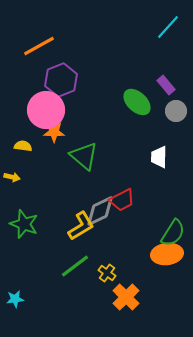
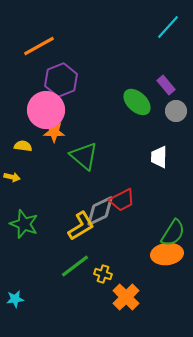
yellow cross: moved 4 px left, 1 px down; rotated 18 degrees counterclockwise
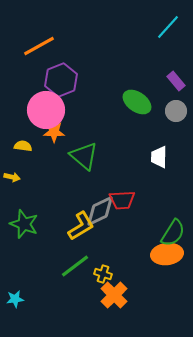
purple rectangle: moved 10 px right, 4 px up
green ellipse: rotated 8 degrees counterclockwise
red trapezoid: rotated 24 degrees clockwise
orange cross: moved 12 px left, 2 px up
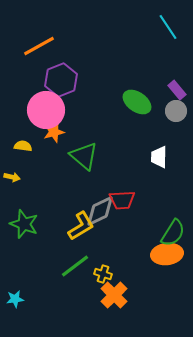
cyan line: rotated 76 degrees counterclockwise
purple rectangle: moved 1 px right, 9 px down
orange star: rotated 15 degrees counterclockwise
